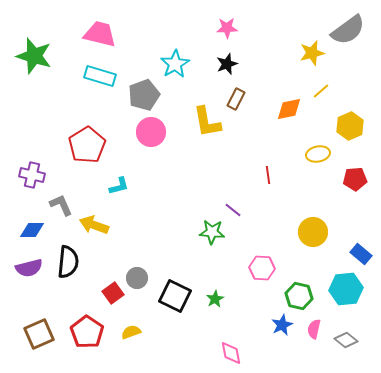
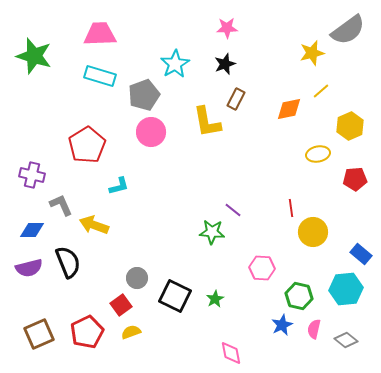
pink trapezoid at (100, 34): rotated 16 degrees counterclockwise
black star at (227, 64): moved 2 px left
red line at (268, 175): moved 23 px right, 33 px down
black semicircle at (68, 262): rotated 28 degrees counterclockwise
red square at (113, 293): moved 8 px right, 12 px down
red pentagon at (87, 332): rotated 12 degrees clockwise
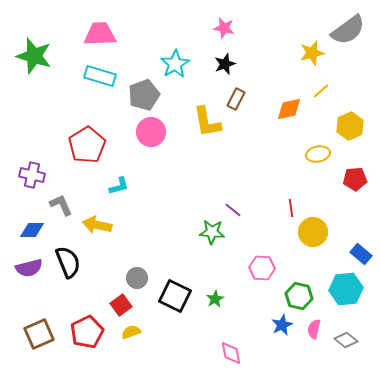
pink star at (227, 28): moved 3 px left; rotated 15 degrees clockwise
yellow arrow at (94, 225): moved 3 px right; rotated 8 degrees counterclockwise
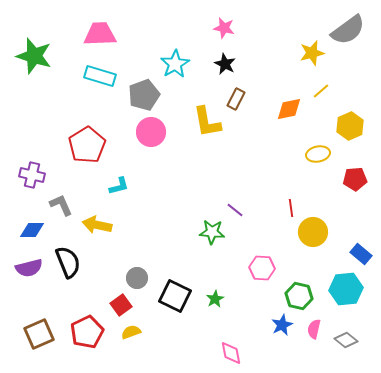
black star at (225, 64): rotated 25 degrees counterclockwise
purple line at (233, 210): moved 2 px right
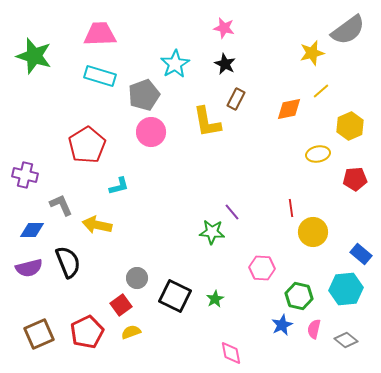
purple cross at (32, 175): moved 7 px left
purple line at (235, 210): moved 3 px left, 2 px down; rotated 12 degrees clockwise
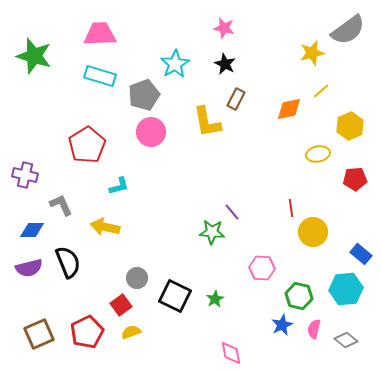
yellow arrow at (97, 225): moved 8 px right, 2 px down
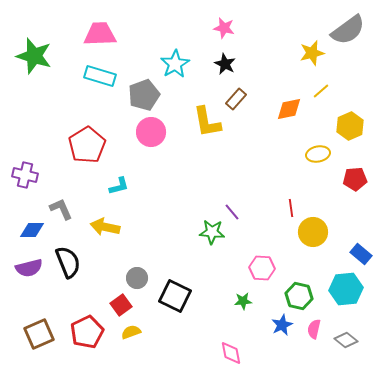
brown rectangle at (236, 99): rotated 15 degrees clockwise
gray L-shape at (61, 205): moved 4 px down
green star at (215, 299): moved 28 px right, 2 px down; rotated 24 degrees clockwise
